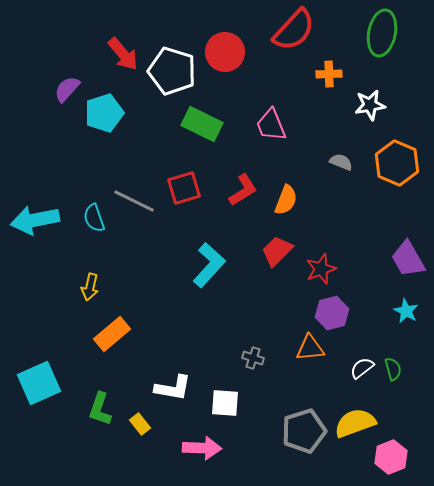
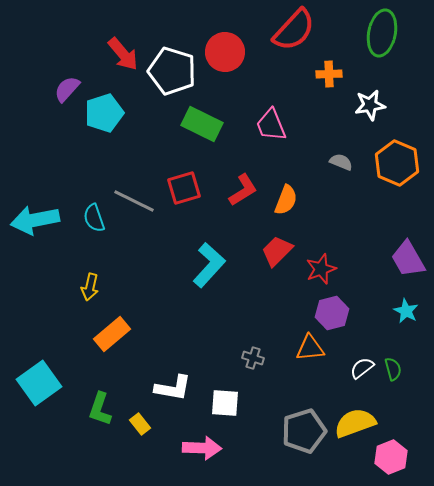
cyan square: rotated 12 degrees counterclockwise
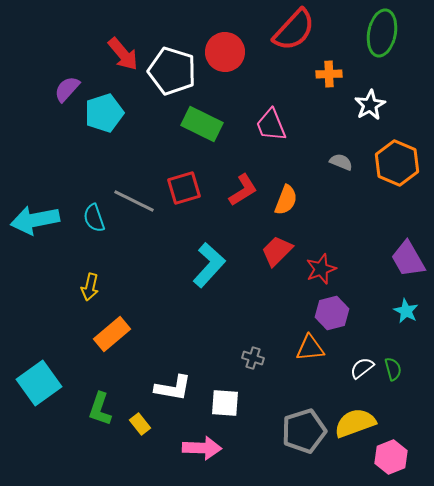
white star: rotated 20 degrees counterclockwise
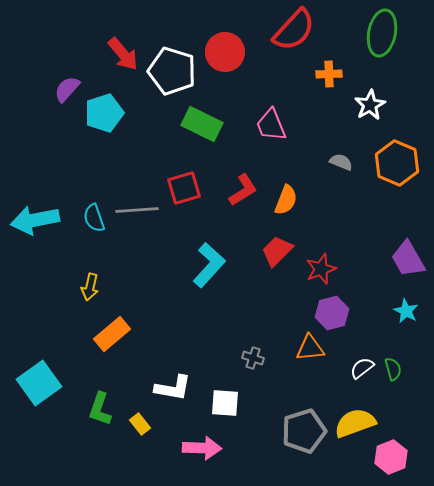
gray line: moved 3 px right, 9 px down; rotated 30 degrees counterclockwise
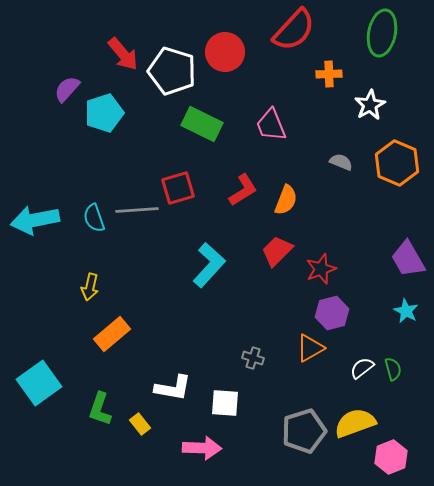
red square: moved 6 px left
orange triangle: rotated 24 degrees counterclockwise
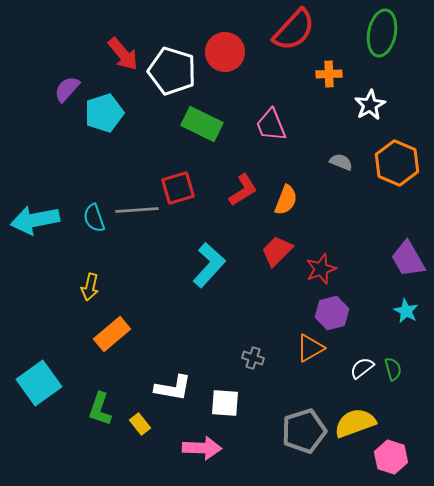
pink hexagon: rotated 20 degrees counterclockwise
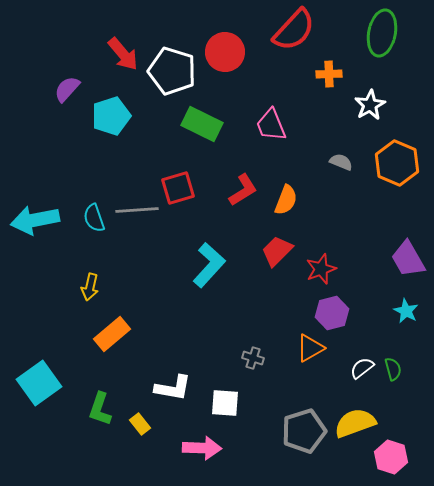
cyan pentagon: moved 7 px right, 3 px down
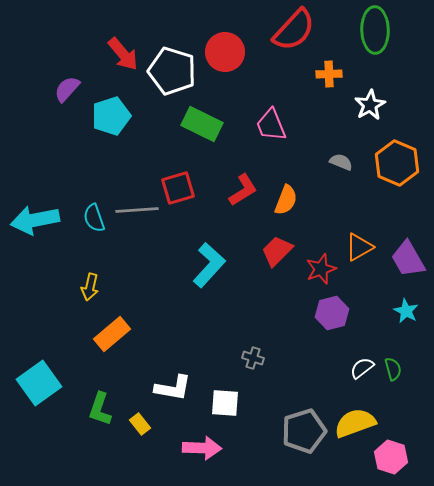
green ellipse: moved 7 px left, 3 px up; rotated 12 degrees counterclockwise
orange triangle: moved 49 px right, 101 px up
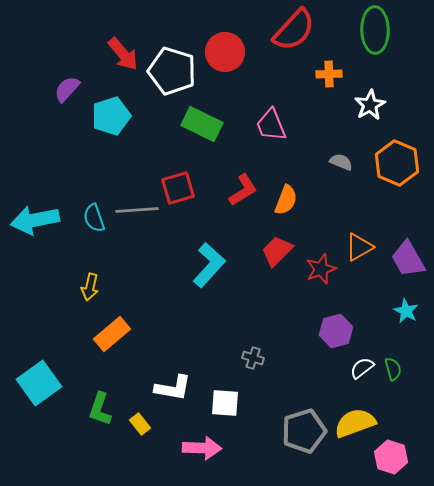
purple hexagon: moved 4 px right, 18 px down
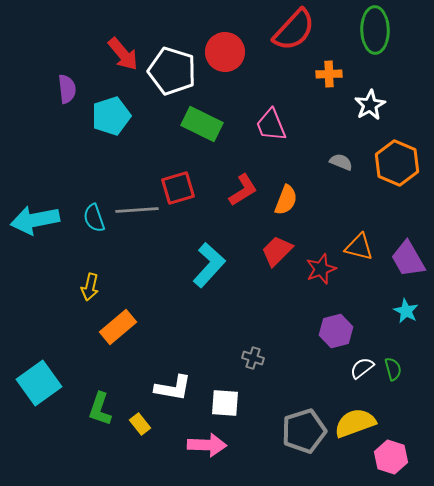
purple semicircle: rotated 132 degrees clockwise
orange triangle: rotated 44 degrees clockwise
orange rectangle: moved 6 px right, 7 px up
pink arrow: moved 5 px right, 3 px up
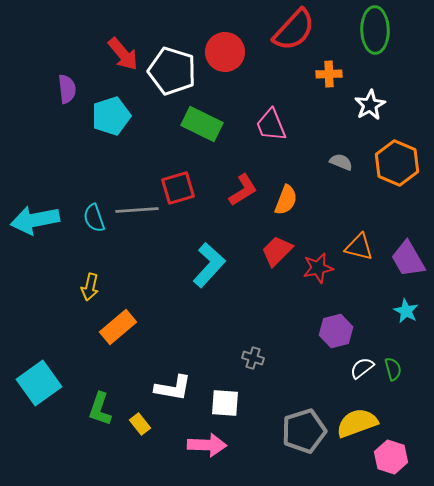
red star: moved 3 px left, 1 px up; rotated 8 degrees clockwise
yellow semicircle: moved 2 px right
